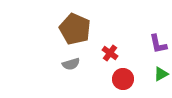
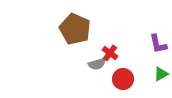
gray semicircle: moved 26 px right
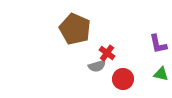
red cross: moved 3 px left
gray semicircle: moved 2 px down
green triangle: rotated 42 degrees clockwise
